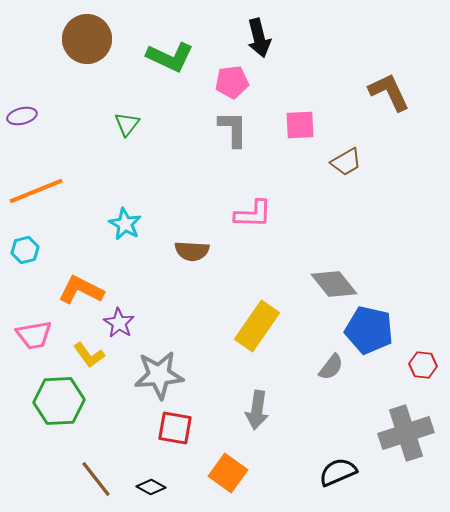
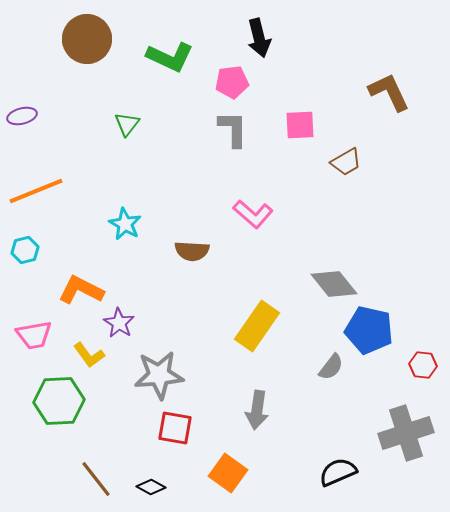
pink L-shape: rotated 39 degrees clockwise
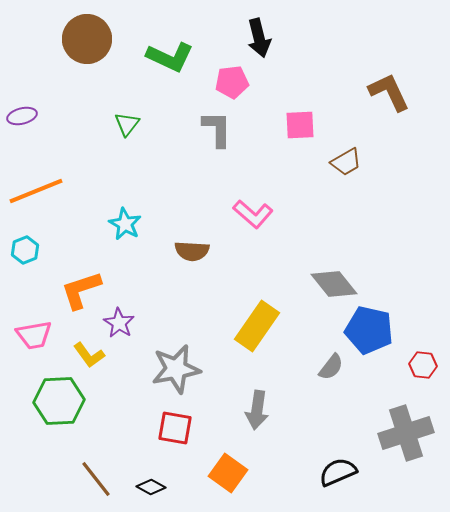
gray L-shape: moved 16 px left
cyan hexagon: rotated 8 degrees counterclockwise
orange L-shape: rotated 45 degrees counterclockwise
gray star: moved 17 px right, 6 px up; rotated 6 degrees counterclockwise
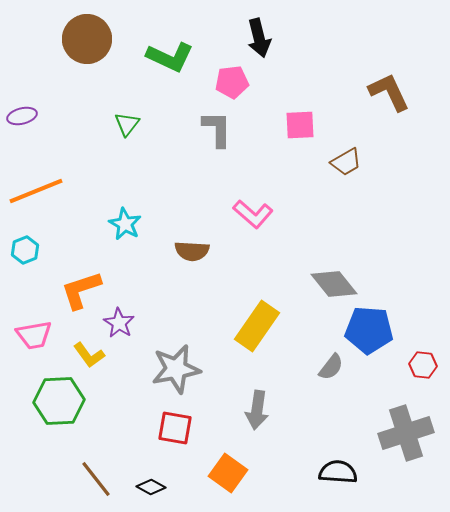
blue pentagon: rotated 9 degrees counterclockwise
black semicircle: rotated 27 degrees clockwise
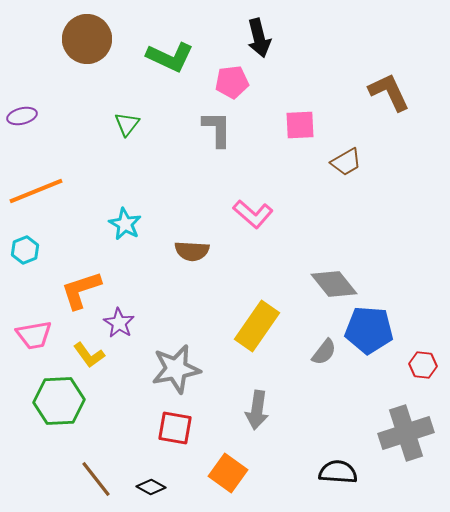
gray semicircle: moved 7 px left, 15 px up
